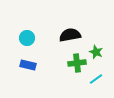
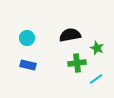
green star: moved 1 px right, 4 px up
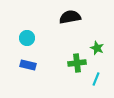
black semicircle: moved 18 px up
cyan line: rotated 32 degrees counterclockwise
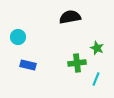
cyan circle: moved 9 px left, 1 px up
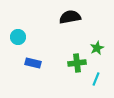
green star: rotated 24 degrees clockwise
blue rectangle: moved 5 px right, 2 px up
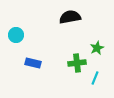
cyan circle: moved 2 px left, 2 px up
cyan line: moved 1 px left, 1 px up
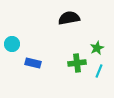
black semicircle: moved 1 px left, 1 px down
cyan circle: moved 4 px left, 9 px down
cyan line: moved 4 px right, 7 px up
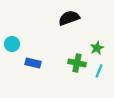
black semicircle: rotated 10 degrees counterclockwise
green cross: rotated 18 degrees clockwise
